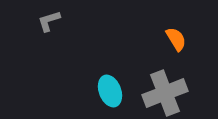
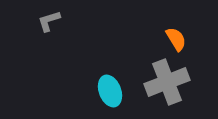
gray cross: moved 2 px right, 11 px up
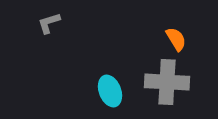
gray L-shape: moved 2 px down
gray cross: rotated 24 degrees clockwise
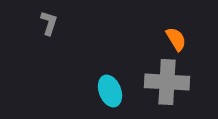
gray L-shape: rotated 125 degrees clockwise
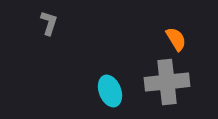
gray cross: rotated 9 degrees counterclockwise
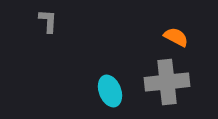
gray L-shape: moved 1 px left, 2 px up; rotated 15 degrees counterclockwise
orange semicircle: moved 2 px up; rotated 30 degrees counterclockwise
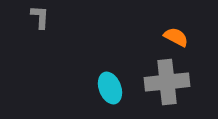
gray L-shape: moved 8 px left, 4 px up
cyan ellipse: moved 3 px up
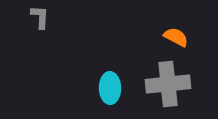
gray cross: moved 1 px right, 2 px down
cyan ellipse: rotated 20 degrees clockwise
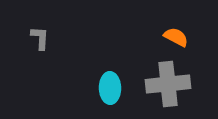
gray L-shape: moved 21 px down
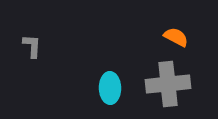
gray L-shape: moved 8 px left, 8 px down
